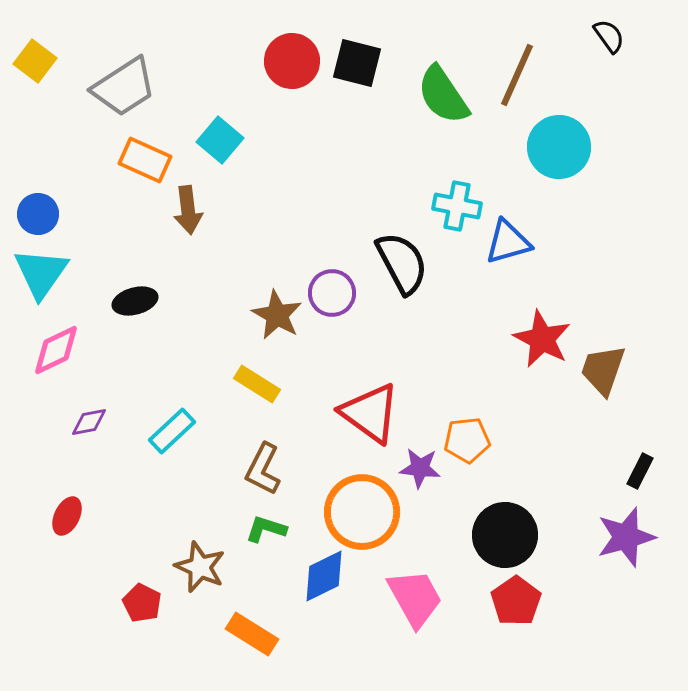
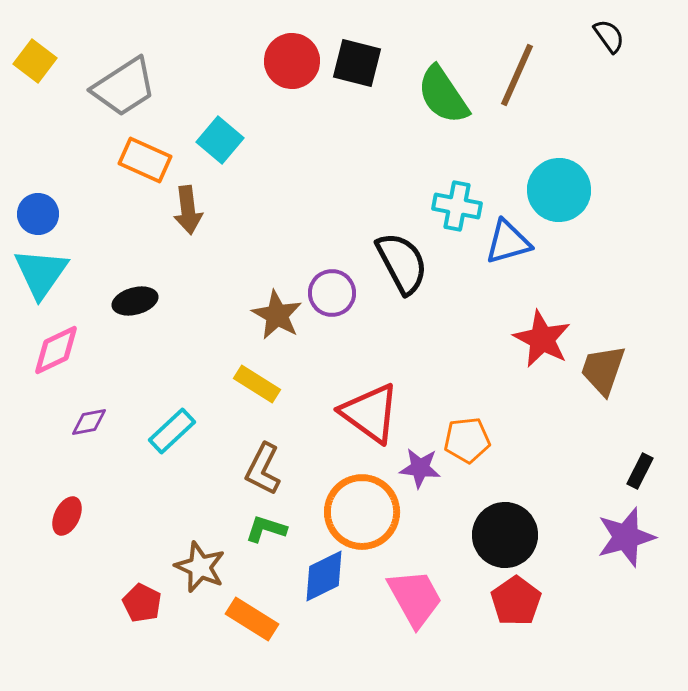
cyan circle at (559, 147): moved 43 px down
orange rectangle at (252, 634): moved 15 px up
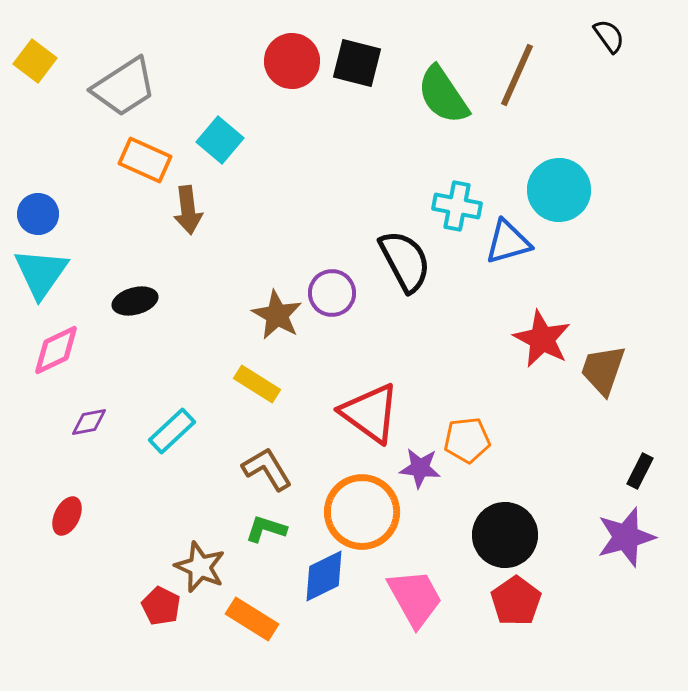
black semicircle at (402, 263): moved 3 px right, 2 px up
brown L-shape at (263, 469): moved 4 px right; rotated 122 degrees clockwise
red pentagon at (142, 603): moved 19 px right, 3 px down
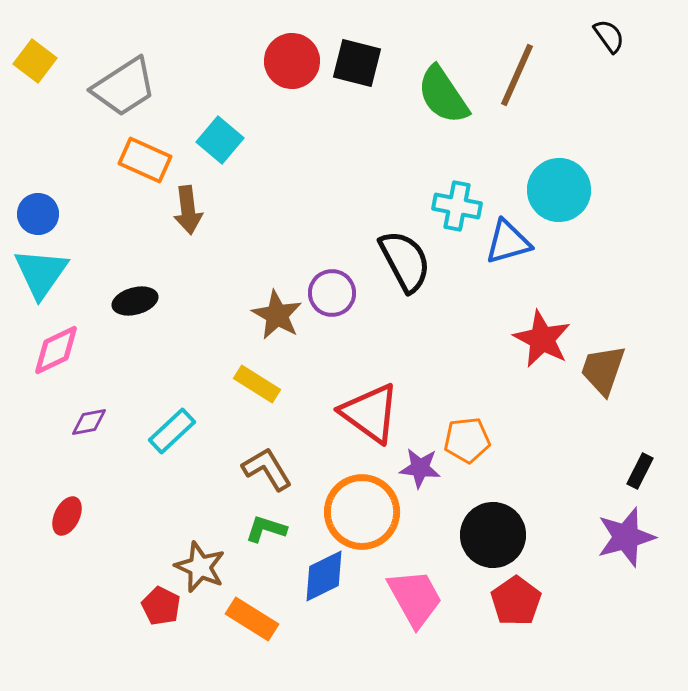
black circle at (505, 535): moved 12 px left
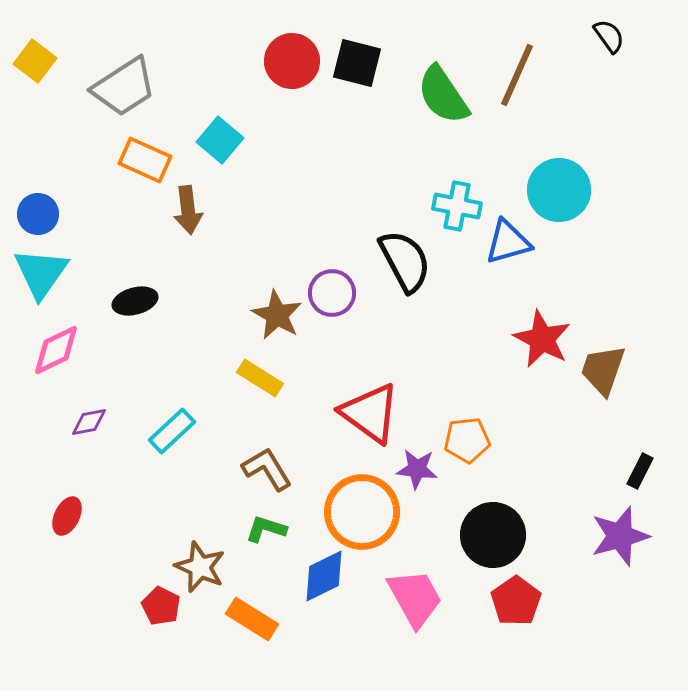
yellow rectangle at (257, 384): moved 3 px right, 6 px up
purple star at (420, 468): moved 3 px left, 1 px down
purple star at (626, 537): moved 6 px left, 1 px up
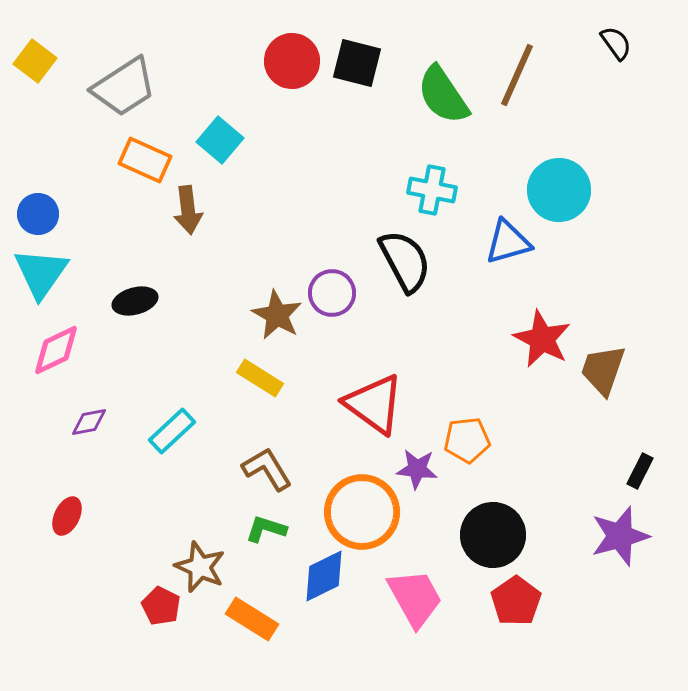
black semicircle at (609, 36): moved 7 px right, 7 px down
cyan cross at (457, 206): moved 25 px left, 16 px up
red triangle at (370, 413): moved 4 px right, 9 px up
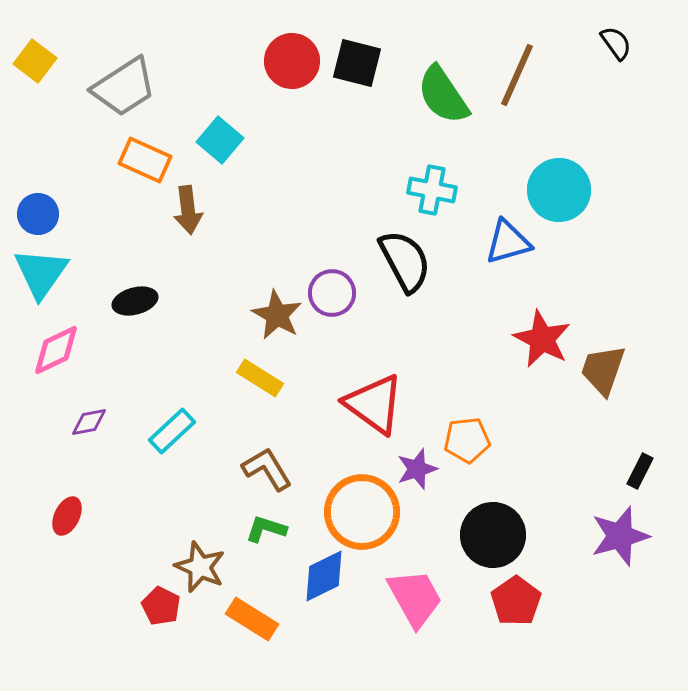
purple star at (417, 469): rotated 24 degrees counterclockwise
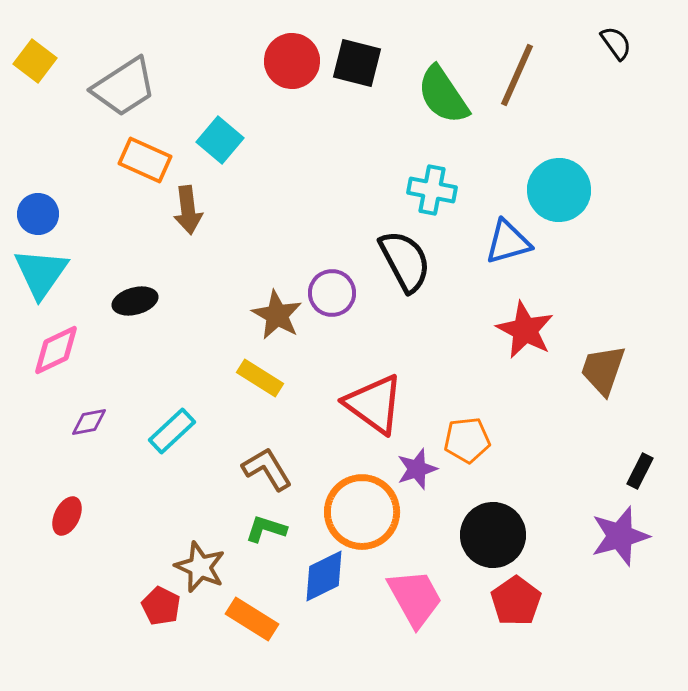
red star at (542, 339): moved 17 px left, 9 px up
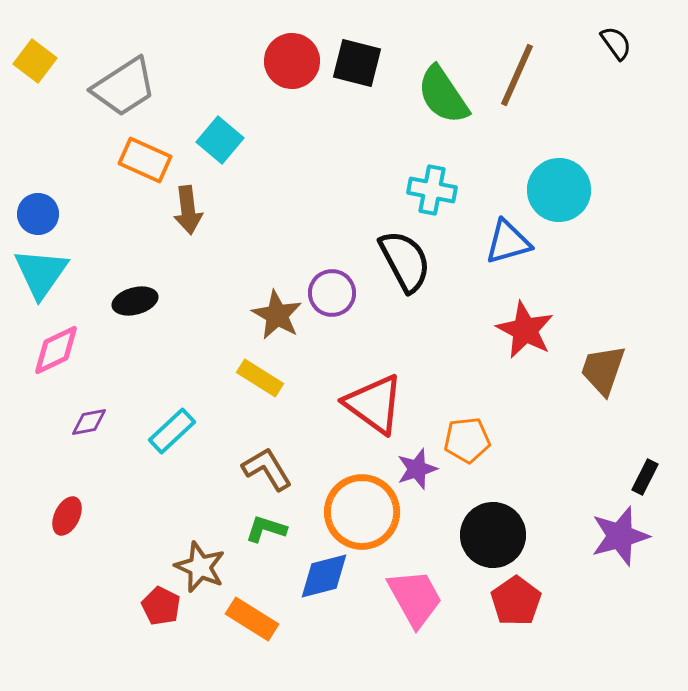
black rectangle at (640, 471): moved 5 px right, 6 px down
blue diamond at (324, 576): rotated 12 degrees clockwise
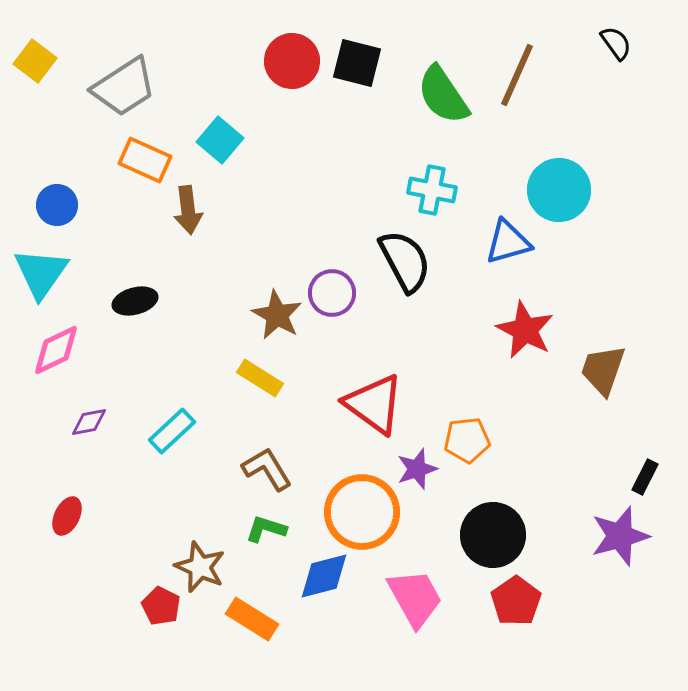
blue circle at (38, 214): moved 19 px right, 9 px up
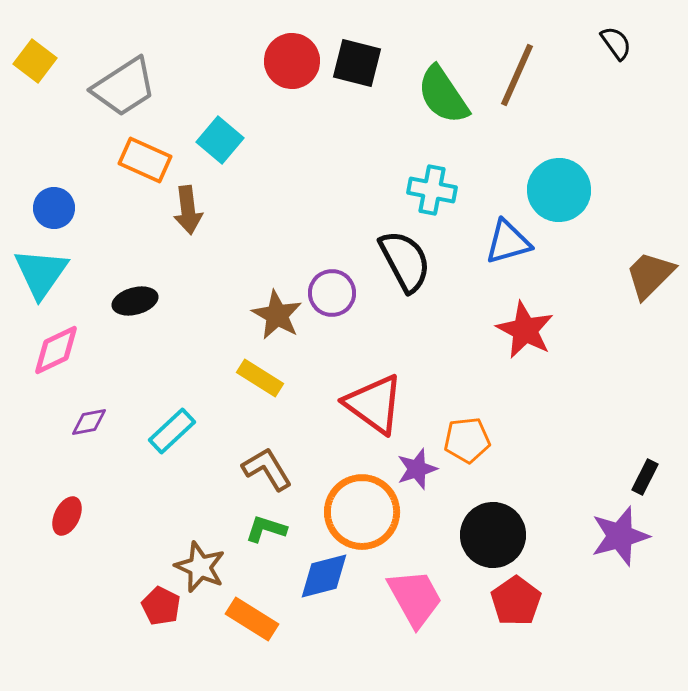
blue circle at (57, 205): moved 3 px left, 3 px down
brown trapezoid at (603, 370): moved 47 px right, 95 px up; rotated 26 degrees clockwise
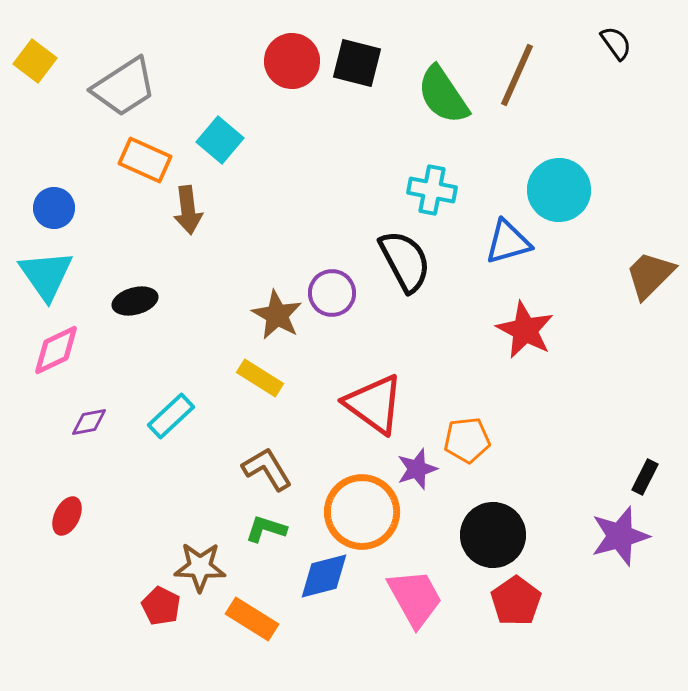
cyan triangle at (41, 273): moved 5 px right, 2 px down; rotated 10 degrees counterclockwise
cyan rectangle at (172, 431): moved 1 px left, 15 px up
brown star at (200, 567): rotated 21 degrees counterclockwise
